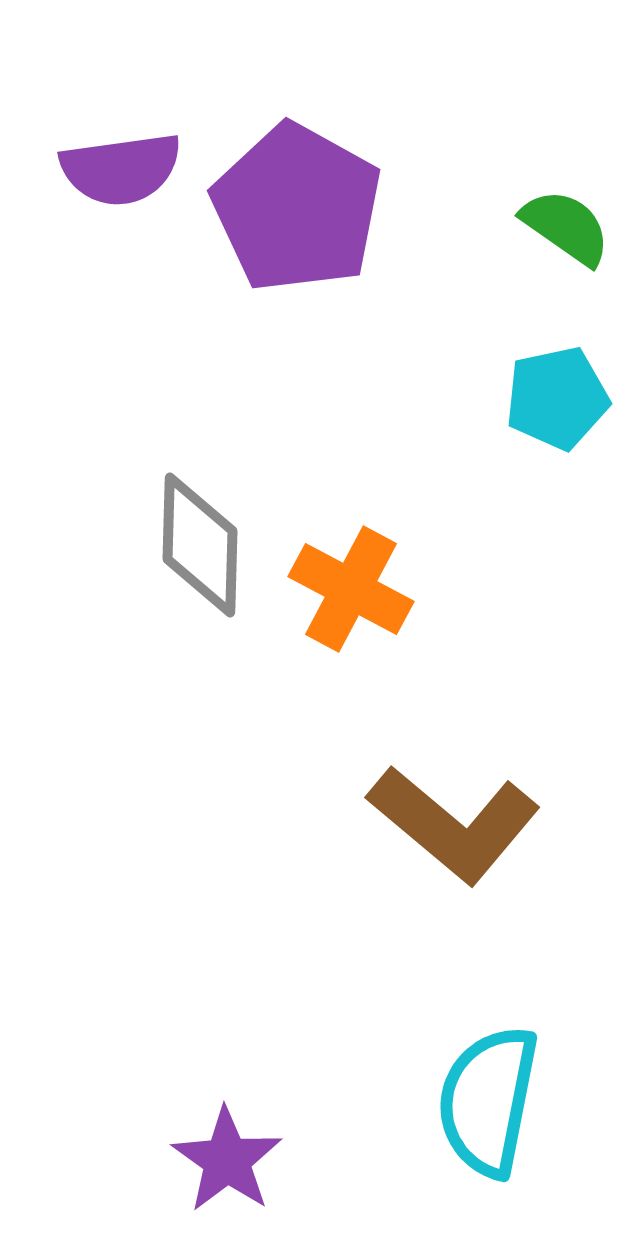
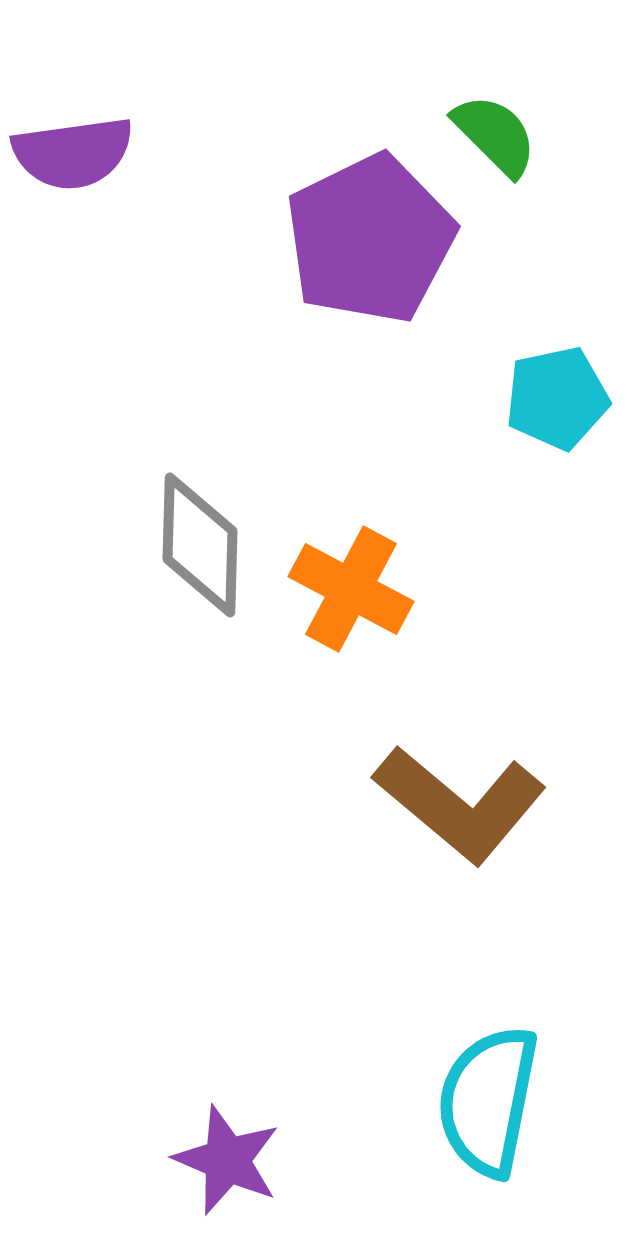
purple semicircle: moved 48 px left, 16 px up
purple pentagon: moved 73 px right, 31 px down; rotated 17 degrees clockwise
green semicircle: moved 71 px left, 92 px up; rotated 10 degrees clockwise
brown L-shape: moved 6 px right, 20 px up
purple star: rotated 12 degrees counterclockwise
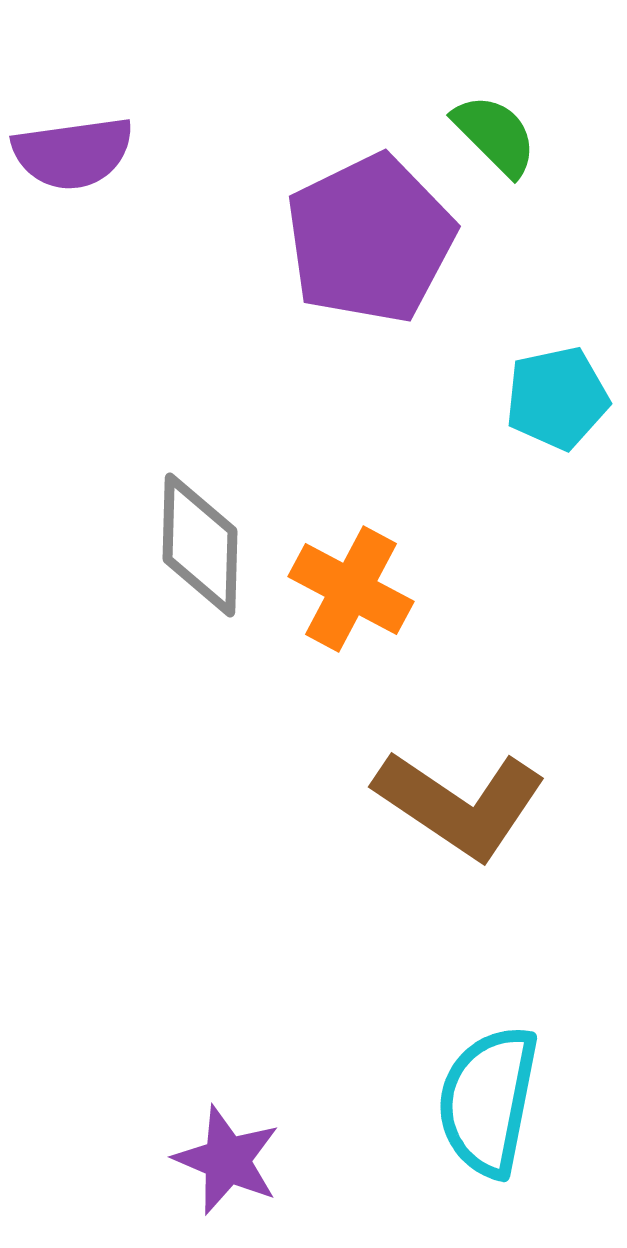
brown L-shape: rotated 6 degrees counterclockwise
